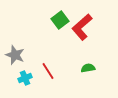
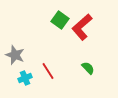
green square: rotated 18 degrees counterclockwise
green semicircle: rotated 56 degrees clockwise
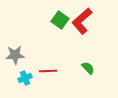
red L-shape: moved 6 px up
gray star: rotated 24 degrees counterclockwise
red line: rotated 60 degrees counterclockwise
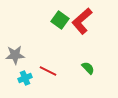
red line: rotated 30 degrees clockwise
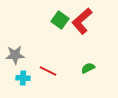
green semicircle: rotated 72 degrees counterclockwise
cyan cross: moved 2 px left; rotated 24 degrees clockwise
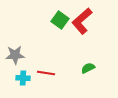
red line: moved 2 px left, 2 px down; rotated 18 degrees counterclockwise
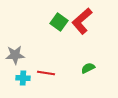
green square: moved 1 px left, 2 px down
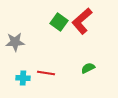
gray star: moved 13 px up
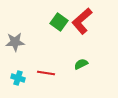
green semicircle: moved 7 px left, 4 px up
cyan cross: moved 5 px left; rotated 16 degrees clockwise
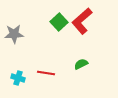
green square: rotated 12 degrees clockwise
gray star: moved 1 px left, 8 px up
